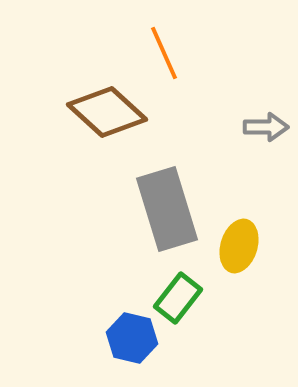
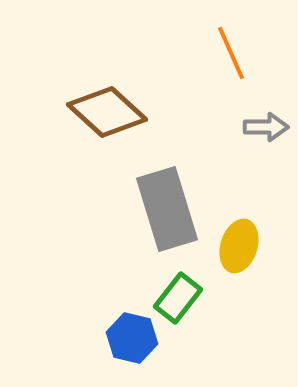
orange line: moved 67 px right
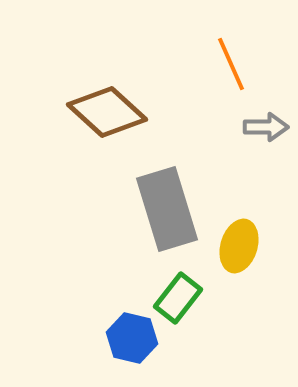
orange line: moved 11 px down
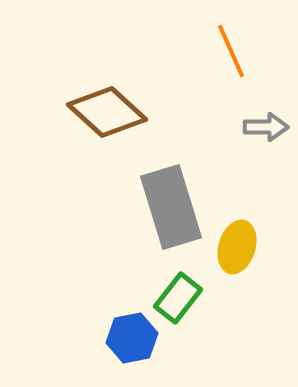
orange line: moved 13 px up
gray rectangle: moved 4 px right, 2 px up
yellow ellipse: moved 2 px left, 1 px down
blue hexagon: rotated 24 degrees counterclockwise
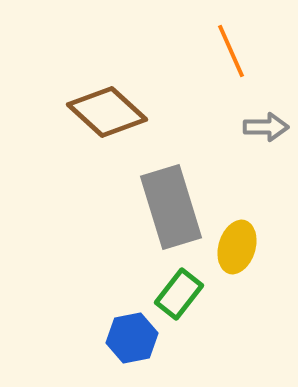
green rectangle: moved 1 px right, 4 px up
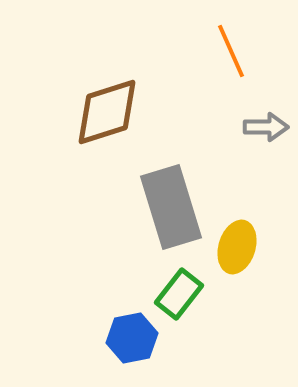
brown diamond: rotated 60 degrees counterclockwise
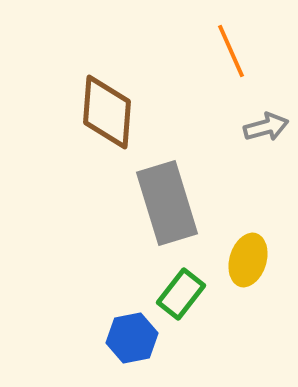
brown diamond: rotated 68 degrees counterclockwise
gray arrow: rotated 15 degrees counterclockwise
gray rectangle: moved 4 px left, 4 px up
yellow ellipse: moved 11 px right, 13 px down
green rectangle: moved 2 px right
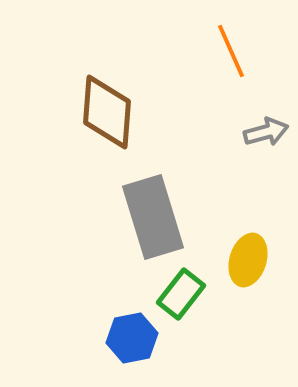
gray arrow: moved 5 px down
gray rectangle: moved 14 px left, 14 px down
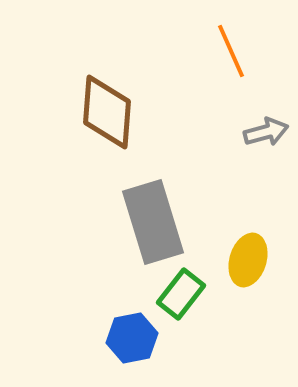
gray rectangle: moved 5 px down
